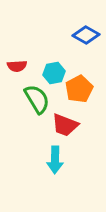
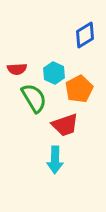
blue diamond: moved 1 px left; rotated 60 degrees counterclockwise
red semicircle: moved 3 px down
cyan hexagon: rotated 25 degrees counterclockwise
green semicircle: moved 3 px left, 1 px up
red trapezoid: rotated 40 degrees counterclockwise
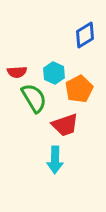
red semicircle: moved 3 px down
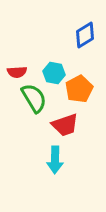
cyan hexagon: rotated 15 degrees counterclockwise
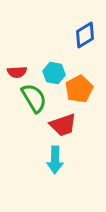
red trapezoid: moved 2 px left
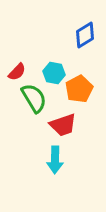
red semicircle: rotated 42 degrees counterclockwise
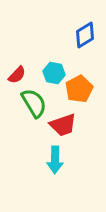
red semicircle: moved 3 px down
green semicircle: moved 5 px down
